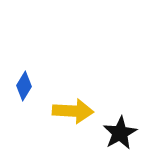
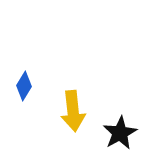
yellow arrow: rotated 81 degrees clockwise
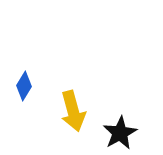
yellow arrow: rotated 9 degrees counterclockwise
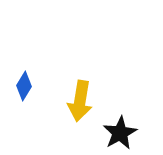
yellow arrow: moved 7 px right, 10 px up; rotated 24 degrees clockwise
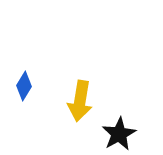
black star: moved 1 px left, 1 px down
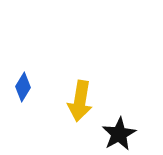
blue diamond: moved 1 px left, 1 px down
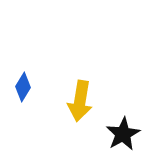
black star: moved 4 px right
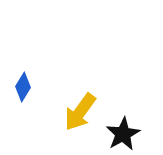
yellow arrow: moved 11 px down; rotated 27 degrees clockwise
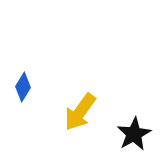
black star: moved 11 px right
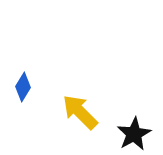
yellow arrow: rotated 99 degrees clockwise
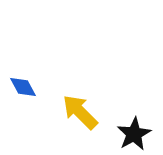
blue diamond: rotated 60 degrees counterclockwise
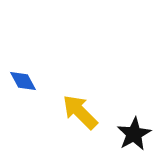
blue diamond: moved 6 px up
